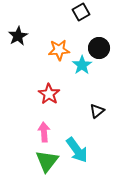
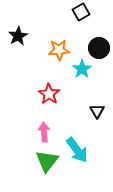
cyan star: moved 4 px down
black triangle: rotated 21 degrees counterclockwise
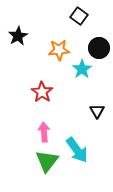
black square: moved 2 px left, 4 px down; rotated 24 degrees counterclockwise
red star: moved 7 px left, 2 px up
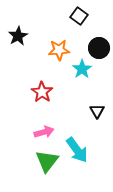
pink arrow: rotated 78 degrees clockwise
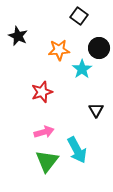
black star: rotated 18 degrees counterclockwise
red star: rotated 20 degrees clockwise
black triangle: moved 1 px left, 1 px up
cyan arrow: rotated 8 degrees clockwise
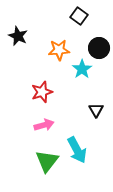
pink arrow: moved 7 px up
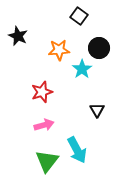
black triangle: moved 1 px right
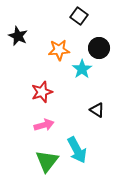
black triangle: rotated 28 degrees counterclockwise
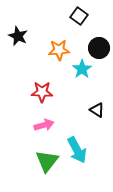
red star: rotated 20 degrees clockwise
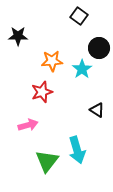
black star: rotated 24 degrees counterclockwise
orange star: moved 7 px left, 11 px down
red star: rotated 20 degrees counterclockwise
pink arrow: moved 16 px left
cyan arrow: rotated 12 degrees clockwise
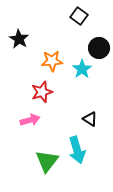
black star: moved 1 px right, 3 px down; rotated 30 degrees clockwise
black triangle: moved 7 px left, 9 px down
pink arrow: moved 2 px right, 5 px up
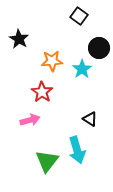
red star: rotated 20 degrees counterclockwise
